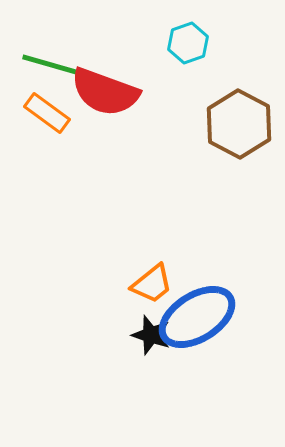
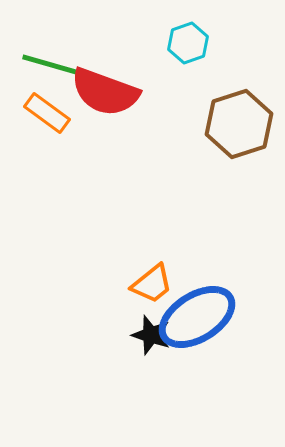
brown hexagon: rotated 14 degrees clockwise
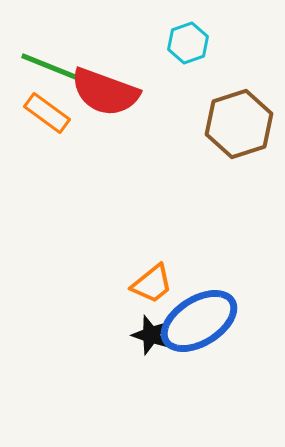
green line: moved 2 px left, 2 px down; rotated 6 degrees clockwise
blue ellipse: moved 2 px right, 4 px down
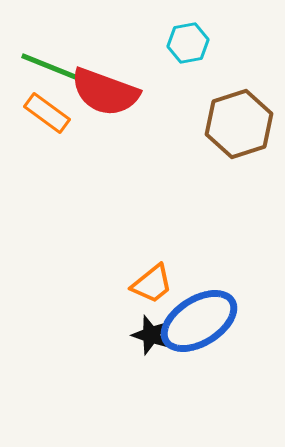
cyan hexagon: rotated 9 degrees clockwise
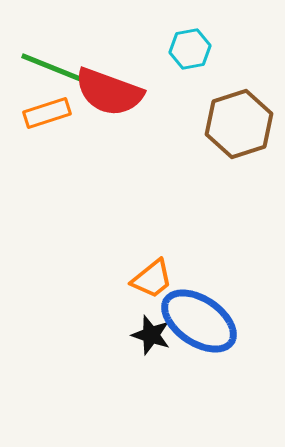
cyan hexagon: moved 2 px right, 6 px down
red semicircle: moved 4 px right
orange rectangle: rotated 54 degrees counterclockwise
orange trapezoid: moved 5 px up
blue ellipse: rotated 66 degrees clockwise
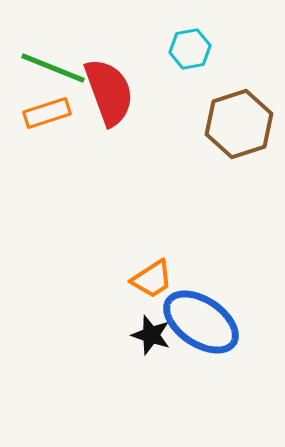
red semicircle: rotated 130 degrees counterclockwise
orange trapezoid: rotated 6 degrees clockwise
blue ellipse: moved 2 px right, 1 px down
